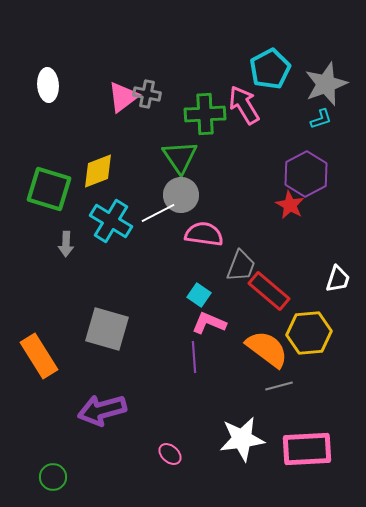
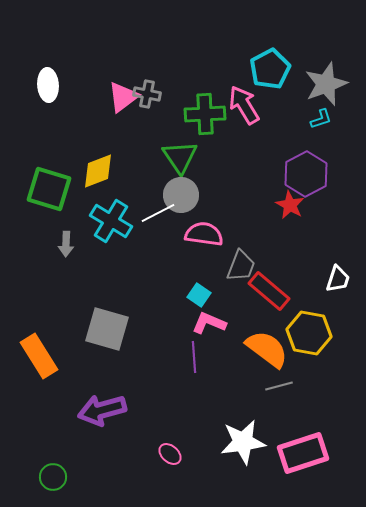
yellow hexagon: rotated 15 degrees clockwise
white star: moved 1 px right, 3 px down
pink rectangle: moved 4 px left, 4 px down; rotated 15 degrees counterclockwise
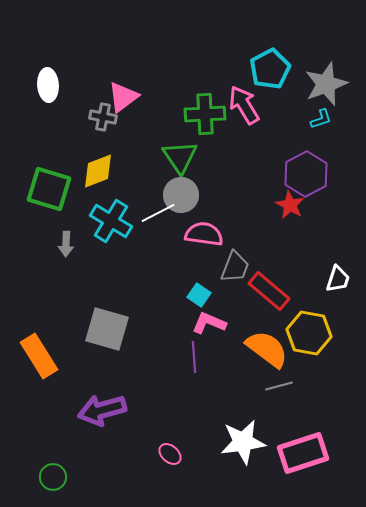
gray cross: moved 44 px left, 23 px down
gray trapezoid: moved 6 px left, 1 px down
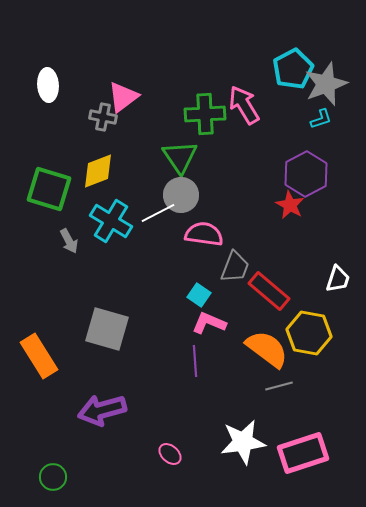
cyan pentagon: moved 23 px right
gray arrow: moved 3 px right, 3 px up; rotated 30 degrees counterclockwise
purple line: moved 1 px right, 4 px down
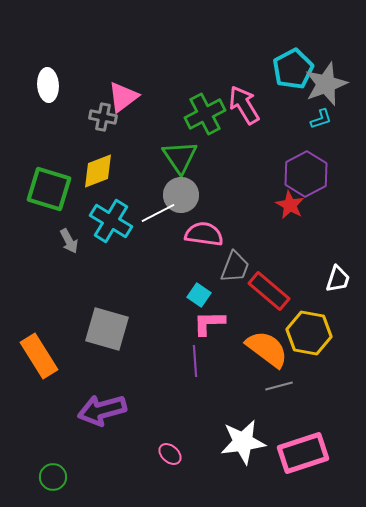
green cross: rotated 24 degrees counterclockwise
pink L-shape: rotated 24 degrees counterclockwise
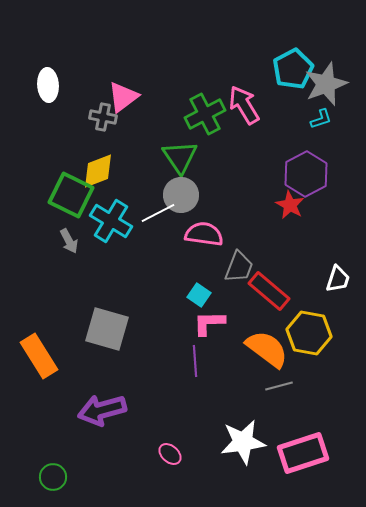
green square: moved 22 px right, 6 px down; rotated 9 degrees clockwise
gray trapezoid: moved 4 px right
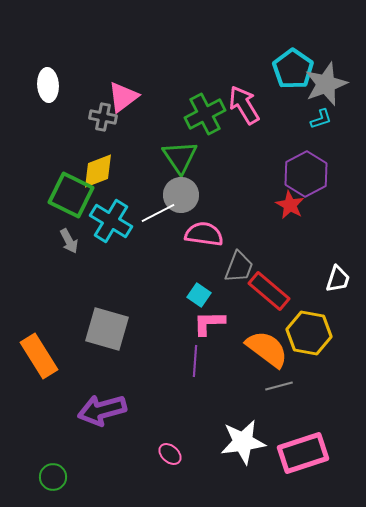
cyan pentagon: rotated 9 degrees counterclockwise
purple line: rotated 8 degrees clockwise
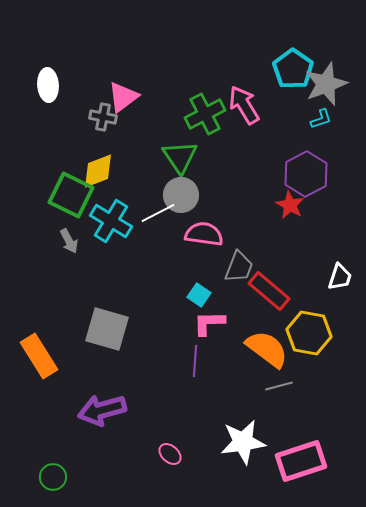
white trapezoid: moved 2 px right, 2 px up
pink rectangle: moved 2 px left, 8 px down
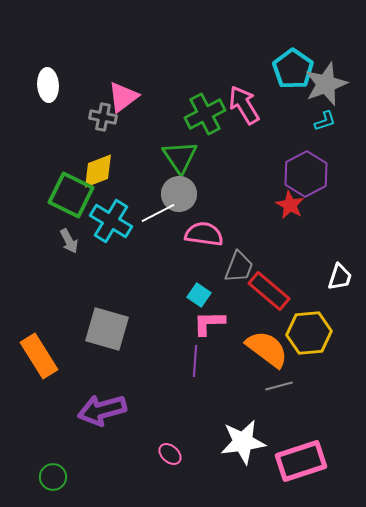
cyan L-shape: moved 4 px right, 2 px down
gray circle: moved 2 px left, 1 px up
yellow hexagon: rotated 15 degrees counterclockwise
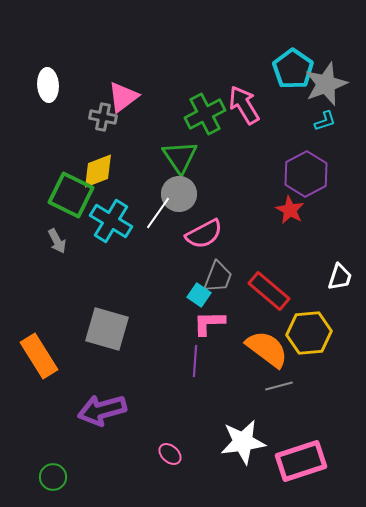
red star: moved 5 px down
white line: rotated 28 degrees counterclockwise
pink semicircle: rotated 144 degrees clockwise
gray arrow: moved 12 px left
gray trapezoid: moved 21 px left, 10 px down
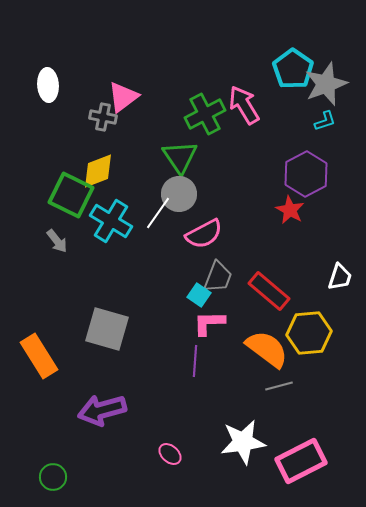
gray arrow: rotated 10 degrees counterclockwise
pink rectangle: rotated 9 degrees counterclockwise
